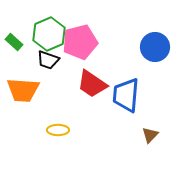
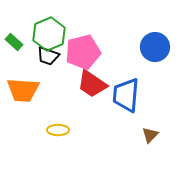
pink pentagon: moved 3 px right, 10 px down
black trapezoid: moved 4 px up
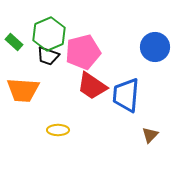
red trapezoid: moved 2 px down
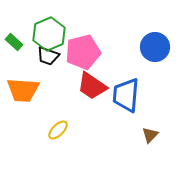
yellow ellipse: rotated 45 degrees counterclockwise
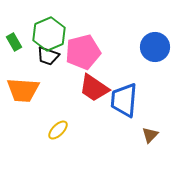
green rectangle: rotated 18 degrees clockwise
red trapezoid: moved 2 px right, 2 px down
blue trapezoid: moved 2 px left, 5 px down
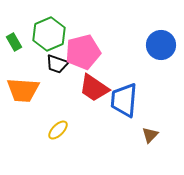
blue circle: moved 6 px right, 2 px up
black trapezoid: moved 9 px right, 8 px down
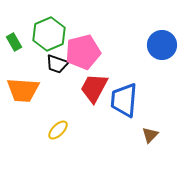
blue circle: moved 1 px right
red trapezoid: rotated 84 degrees clockwise
